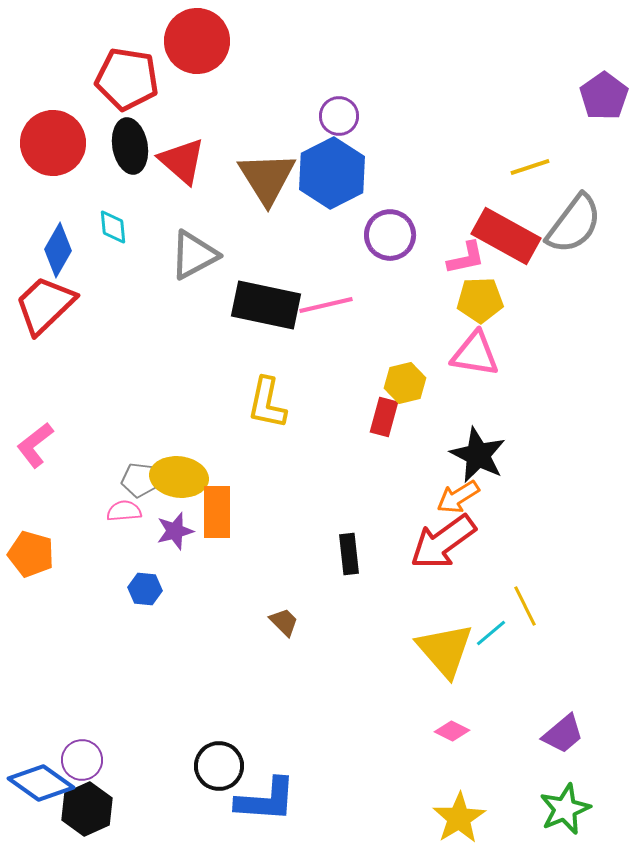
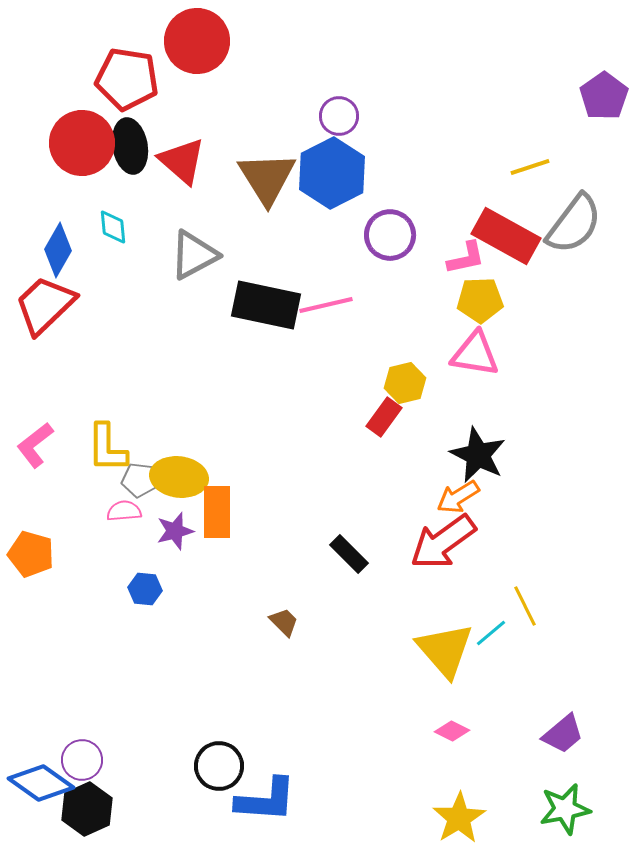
red circle at (53, 143): moved 29 px right
yellow L-shape at (267, 403): moved 160 px left, 45 px down; rotated 12 degrees counterclockwise
red rectangle at (384, 417): rotated 21 degrees clockwise
black rectangle at (349, 554): rotated 39 degrees counterclockwise
green star at (565, 809): rotated 12 degrees clockwise
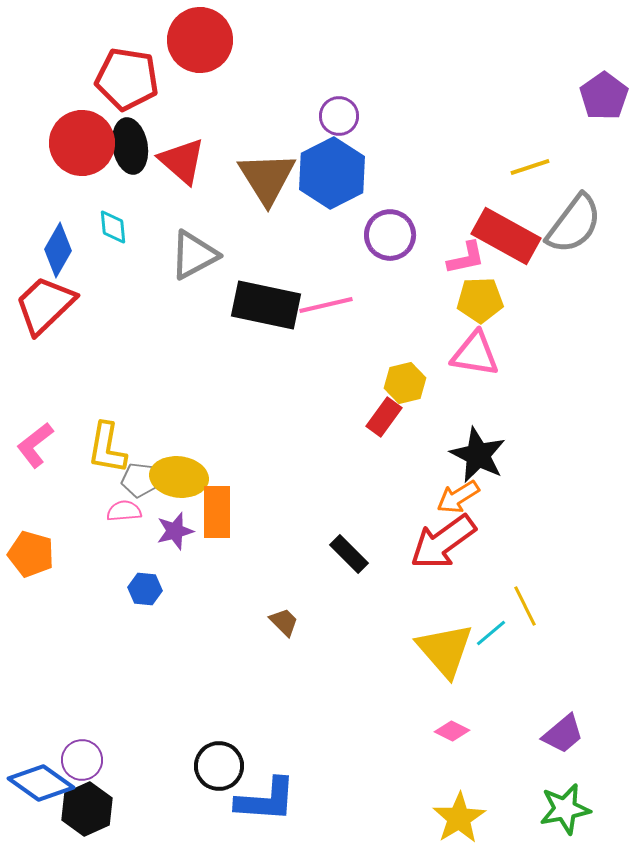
red circle at (197, 41): moved 3 px right, 1 px up
yellow L-shape at (107, 448): rotated 10 degrees clockwise
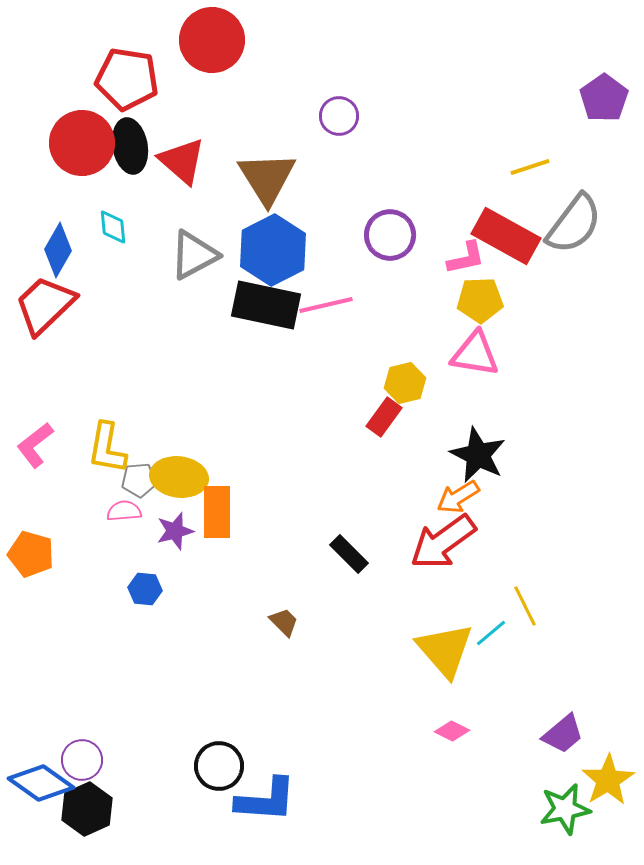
red circle at (200, 40): moved 12 px right
purple pentagon at (604, 96): moved 2 px down
blue hexagon at (332, 173): moved 59 px left, 77 px down
gray pentagon at (139, 480): rotated 12 degrees counterclockwise
yellow star at (459, 818): moved 149 px right, 38 px up
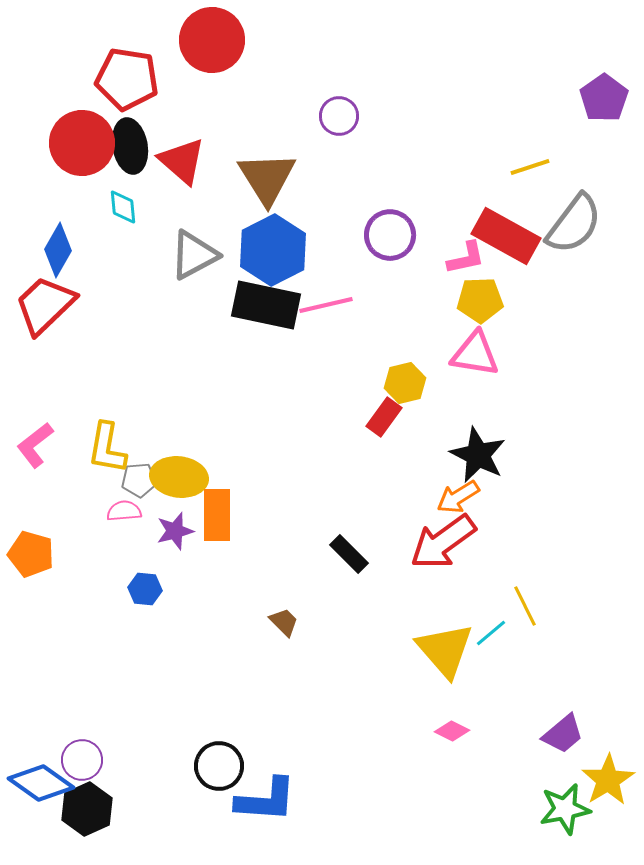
cyan diamond at (113, 227): moved 10 px right, 20 px up
orange rectangle at (217, 512): moved 3 px down
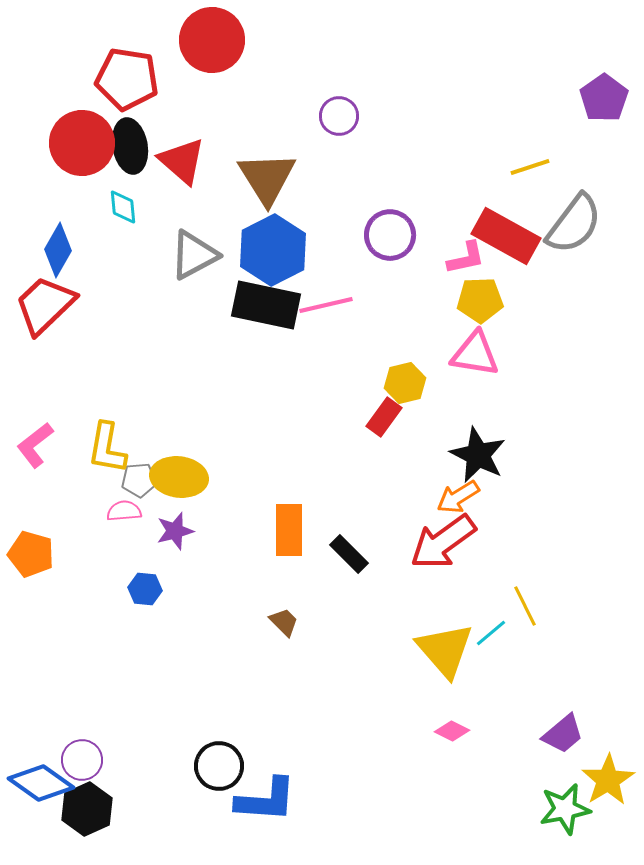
orange rectangle at (217, 515): moved 72 px right, 15 px down
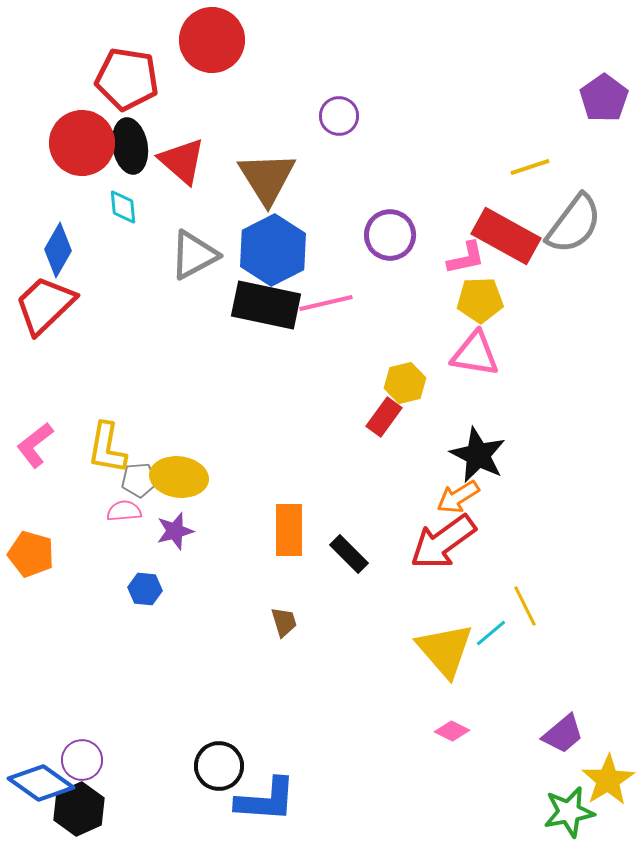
pink line at (326, 305): moved 2 px up
brown trapezoid at (284, 622): rotated 28 degrees clockwise
black hexagon at (87, 809): moved 8 px left
green star at (565, 809): moved 4 px right, 3 px down
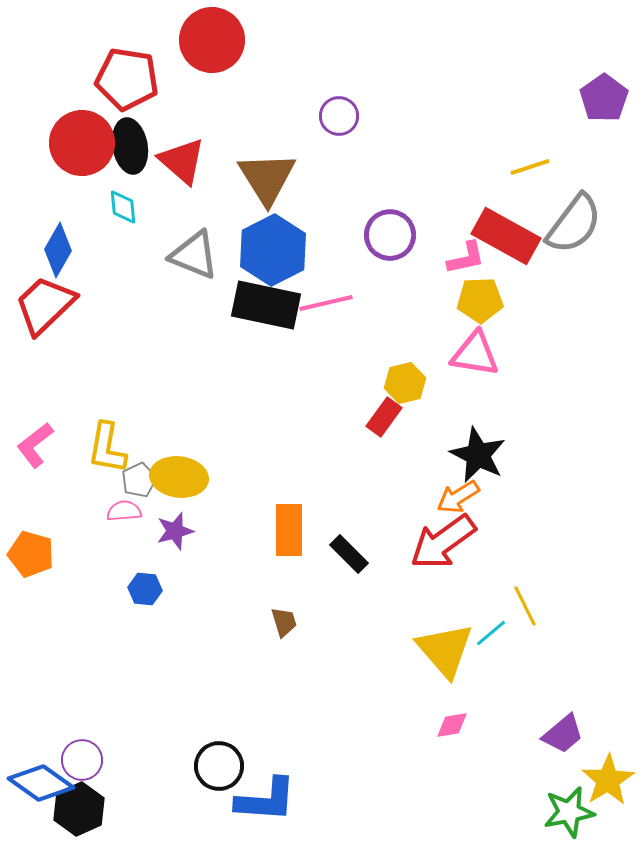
gray triangle at (194, 255): rotated 50 degrees clockwise
gray pentagon at (139, 480): rotated 20 degrees counterclockwise
pink diamond at (452, 731): moved 6 px up; rotated 36 degrees counterclockwise
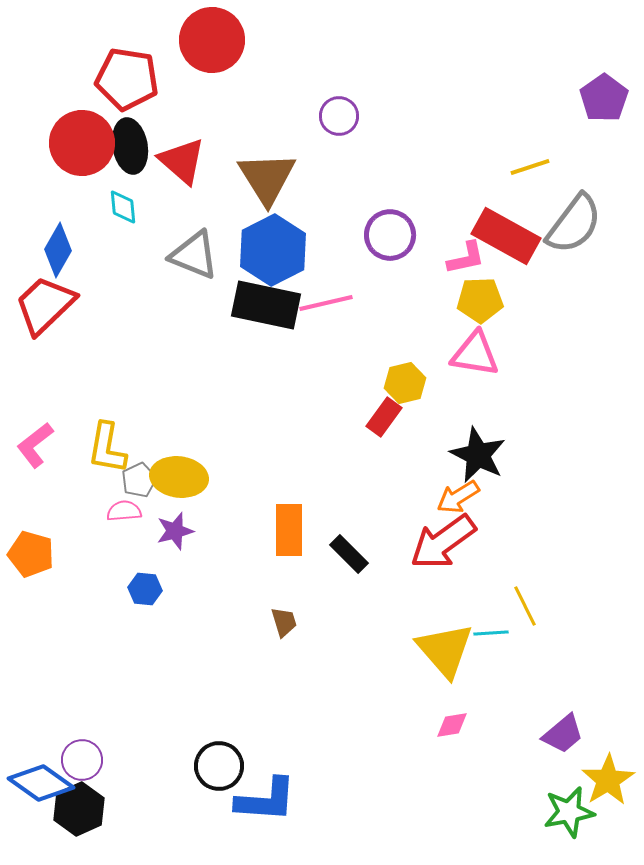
cyan line at (491, 633): rotated 36 degrees clockwise
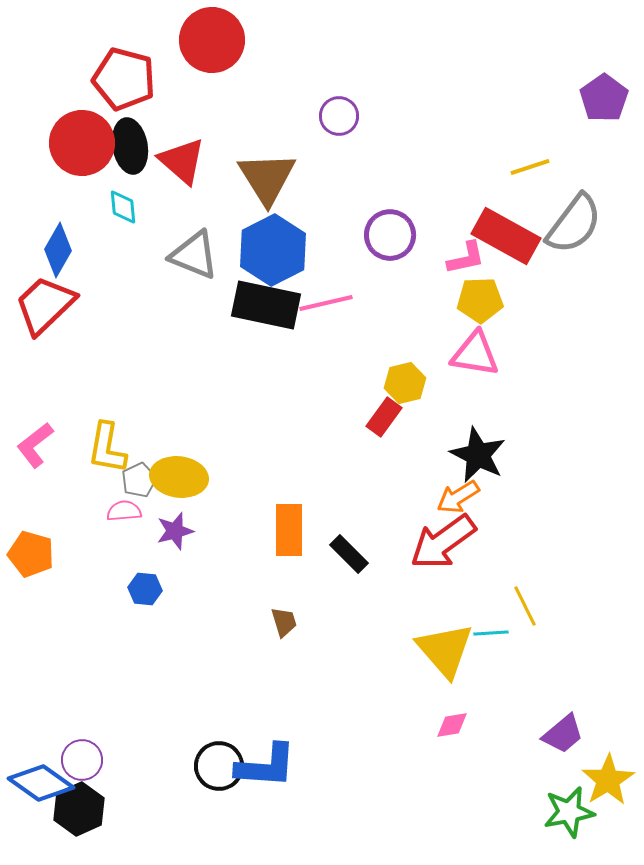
red pentagon at (127, 79): moved 3 px left; rotated 6 degrees clockwise
blue L-shape at (266, 800): moved 34 px up
